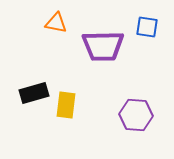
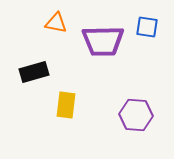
purple trapezoid: moved 5 px up
black rectangle: moved 21 px up
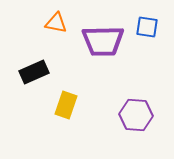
black rectangle: rotated 8 degrees counterclockwise
yellow rectangle: rotated 12 degrees clockwise
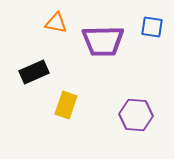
blue square: moved 5 px right
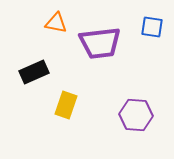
purple trapezoid: moved 3 px left, 2 px down; rotated 6 degrees counterclockwise
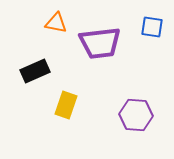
black rectangle: moved 1 px right, 1 px up
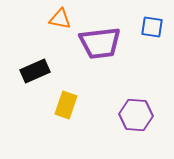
orange triangle: moved 4 px right, 4 px up
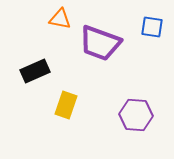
purple trapezoid: rotated 27 degrees clockwise
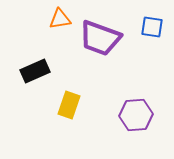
orange triangle: rotated 20 degrees counterclockwise
purple trapezoid: moved 5 px up
yellow rectangle: moved 3 px right
purple hexagon: rotated 8 degrees counterclockwise
